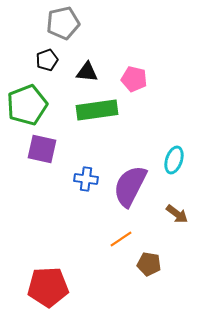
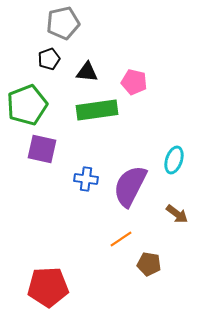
black pentagon: moved 2 px right, 1 px up
pink pentagon: moved 3 px down
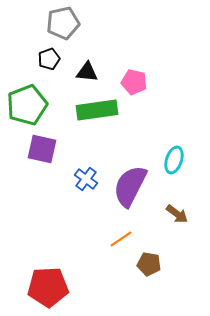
blue cross: rotated 30 degrees clockwise
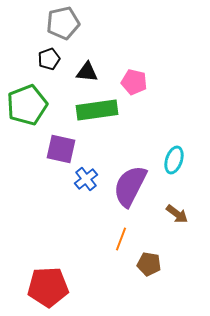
purple square: moved 19 px right
blue cross: rotated 15 degrees clockwise
orange line: rotated 35 degrees counterclockwise
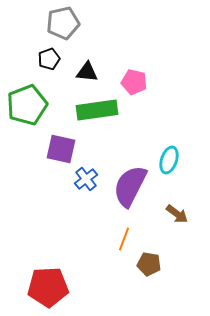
cyan ellipse: moved 5 px left
orange line: moved 3 px right
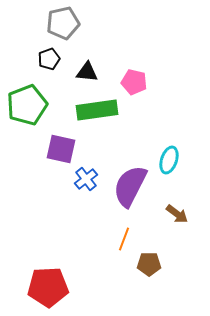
brown pentagon: rotated 10 degrees counterclockwise
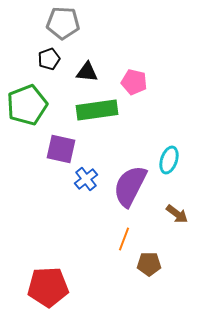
gray pentagon: rotated 16 degrees clockwise
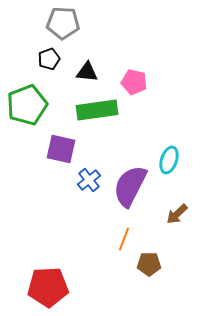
blue cross: moved 3 px right, 1 px down
brown arrow: rotated 100 degrees clockwise
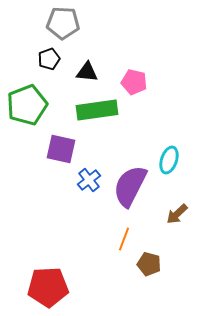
brown pentagon: rotated 15 degrees clockwise
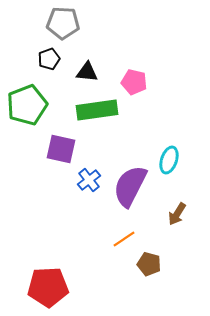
brown arrow: rotated 15 degrees counterclockwise
orange line: rotated 35 degrees clockwise
